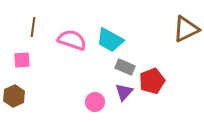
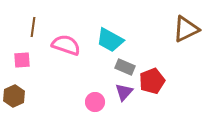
pink semicircle: moved 6 px left, 5 px down
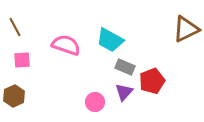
brown line: moved 18 px left; rotated 36 degrees counterclockwise
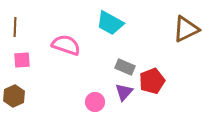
brown line: rotated 30 degrees clockwise
cyan trapezoid: moved 17 px up
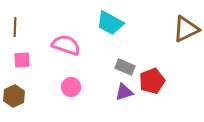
purple triangle: rotated 30 degrees clockwise
pink circle: moved 24 px left, 15 px up
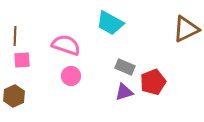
brown line: moved 9 px down
red pentagon: moved 1 px right, 1 px down
pink circle: moved 11 px up
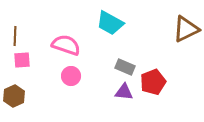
purple triangle: rotated 24 degrees clockwise
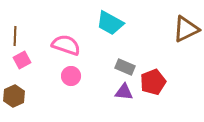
pink square: rotated 24 degrees counterclockwise
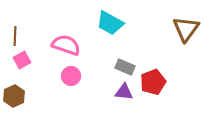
brown triangle: rotated 28 degrees counterclockwise
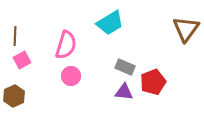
cyan trapezoid: rotated 60 degrees counterclockwise
pink semicircle: rotated 88 degrees clockwise
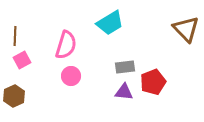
brown triangle: rotated 20 degrees counterclockwise
gray rectangle: rotated 30 degrees counterclockwise
